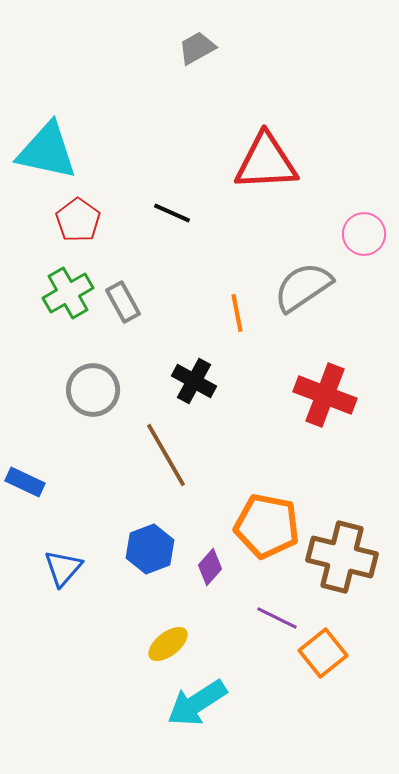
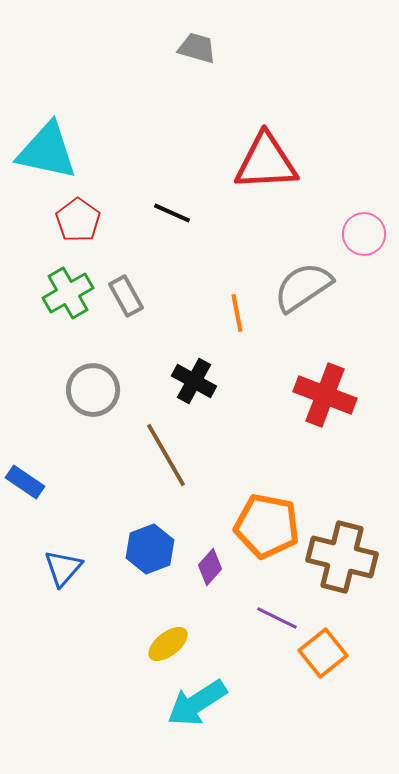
gray trapezoid: rotated 45 degrees clockwise
gray rectangle: moved 3 px right, 6 px up
blue rectangle: rotated 9 degrees clockwise
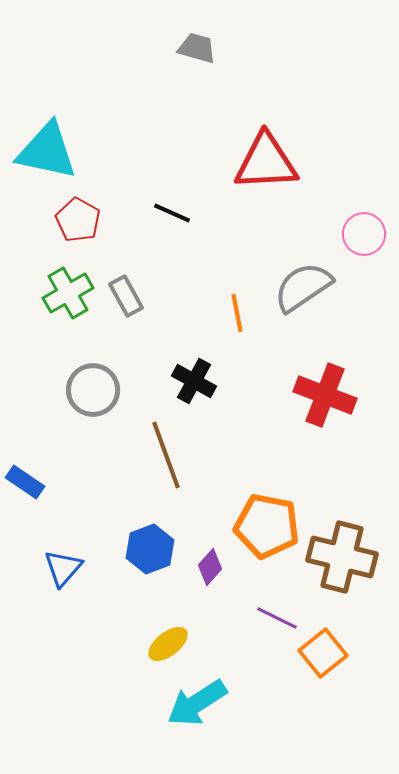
red pentagon: rotated 6 degrees counterclockwise
brown line: rotated 10 degrees clockwise
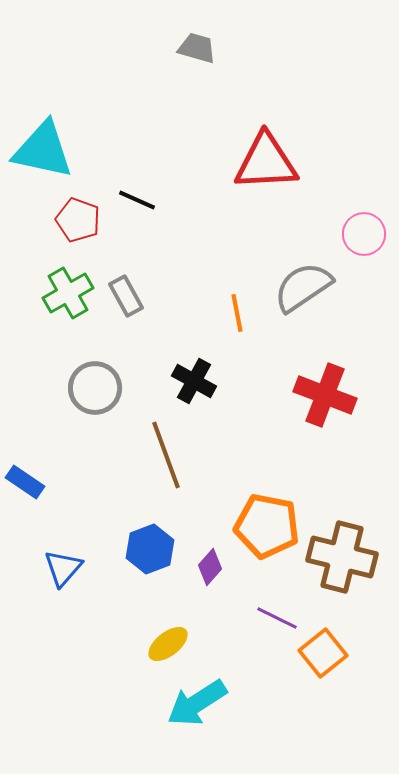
cyan triangle: moved 4 px left, 1 px up
black line: moved 35 px left, 13 px up
red pentagon: rotated 9 degrees counterclockwise
gray circle: moved 2 px right, 2 px up
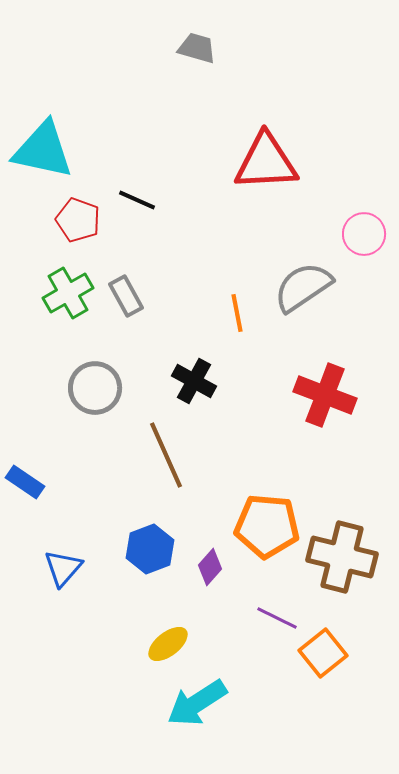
brown line: rotated 4 degrees counterclockwise
orange pentagon: rotated 6 degrees counterclockwise
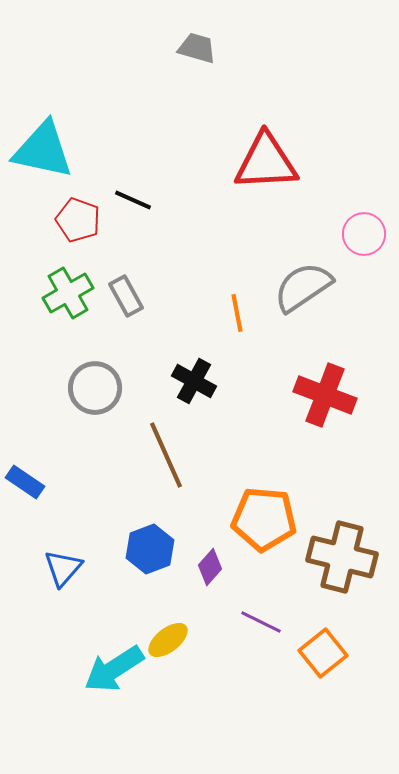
black line: moved 4 px left
orange pentagon: moved 3 px left, 7 px up
purple line: moved 16 px left, 4 px down
yellow ellipse: moved 4 px up
cyan arrow: moved 83 px left, 34 px up
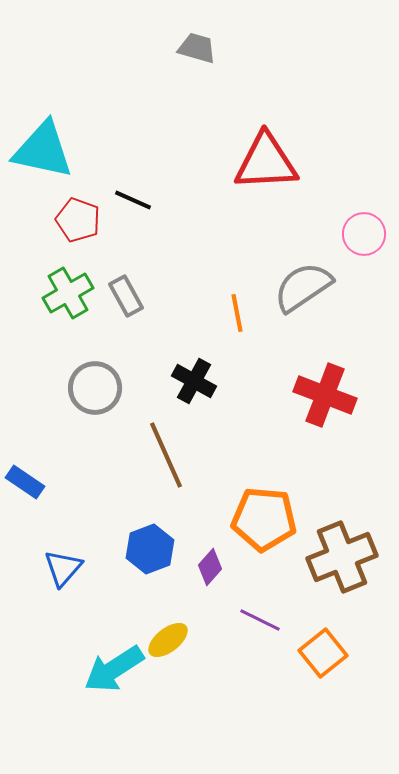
brown cross: rotated 36 degrees counterclockwise
purple line: moved 1 px left, 2 px up
